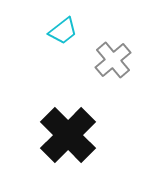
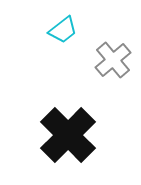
cyan trapezoid: moved 1 px up
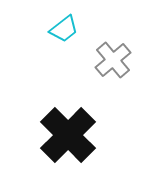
cyan trapezoid: moved 1 px right, 1 px up
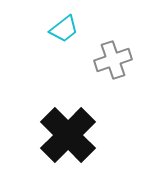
gray cross: rotated 21 degrees clockwise
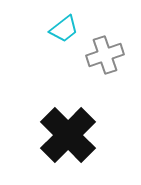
gray cross: moved 8 px left, 5 px up
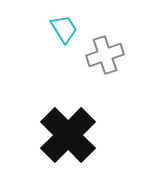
cyan trapezoid: rotated 84 degrees counterclockwise
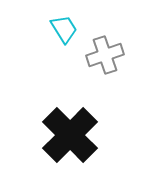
black cross: moved 2 px right
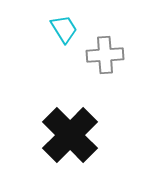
gray cross: rotated 15 degrees clockwise
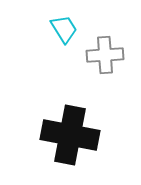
black cross: rotated 34 degrees counterclockwise
